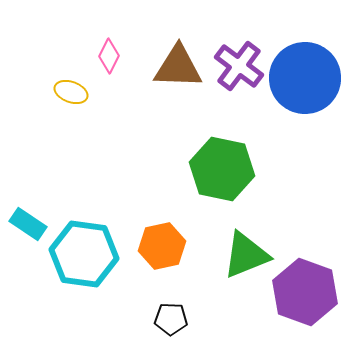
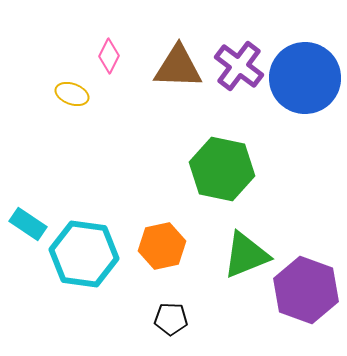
yellow ellipse: moved 1 px right, 2 px down
purple hexagon: moved 1 px right, 2 px up
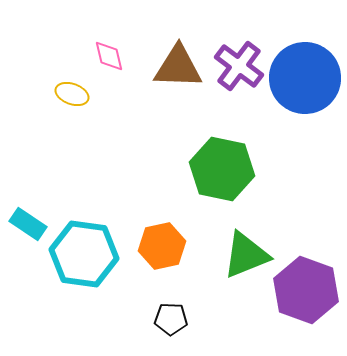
pink diamond: rotated 40 degrees counterclockwise
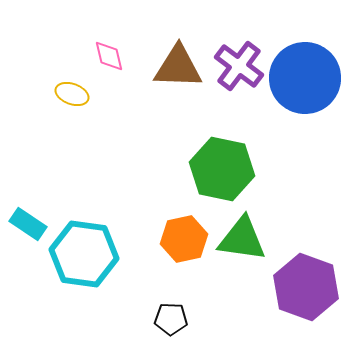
orange hexagon: moved 22 px right, 7 px up
green triangle: moved 4 px left, 16 px up; rotated 30 degrees clockwise
purple hexagon: moved 3 px up
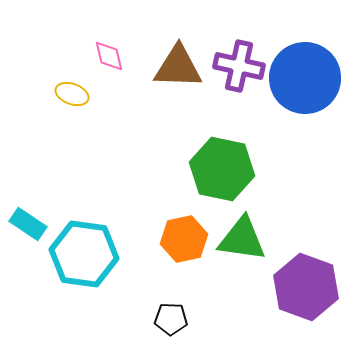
purple cross: rotated 24 degrees counterclockwise
